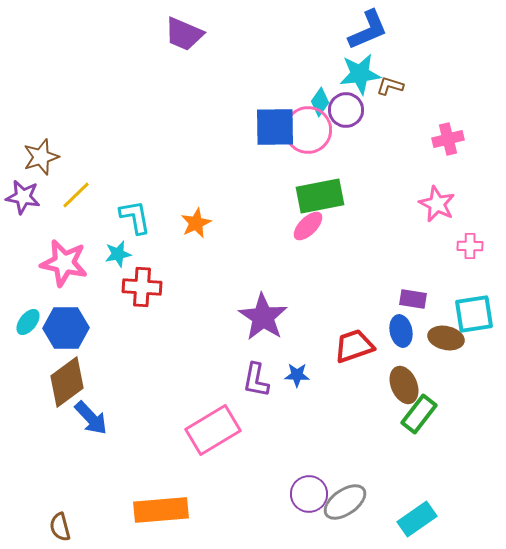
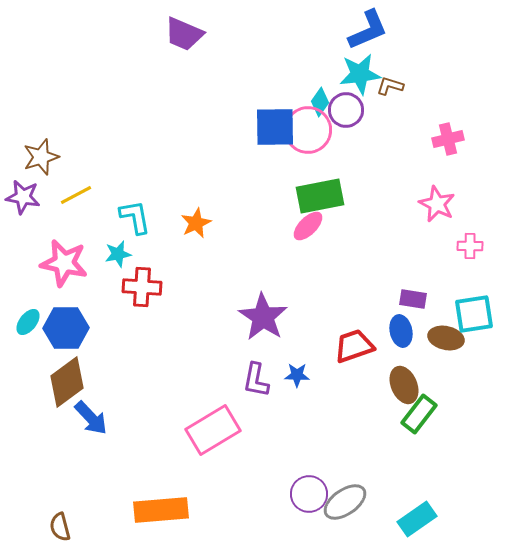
yellow line at (76, 195): rotated 16 degrees clockwise
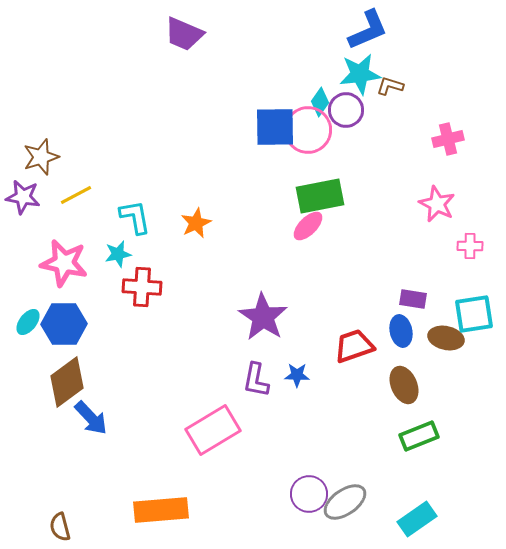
blue hexagon at (66, 328): moved 2 px left, 4 px up
green rectangle at (419, 414): moved 22 px down; rotated 30 degrees clockwise
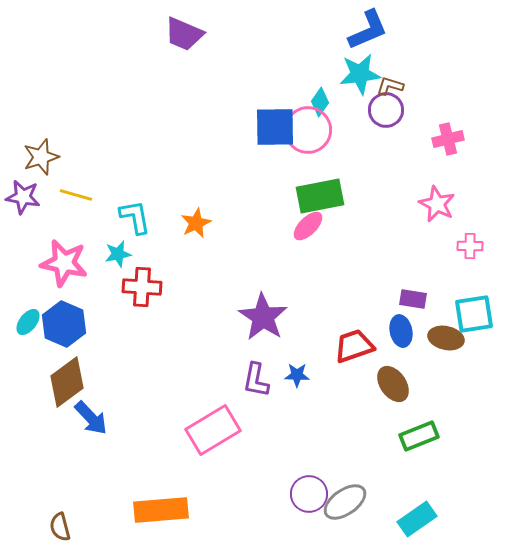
purple circle at (346, 110): moved 40 px right
yellow line at (76, 195): rotated 44 degrees clockwise
blue hexagon at (64, 324): rotated 24 degrees clockwise
brown ellipse at (404, 385): moved 11 px left, 1 px up; rotated 12 degrees counterclockwise
